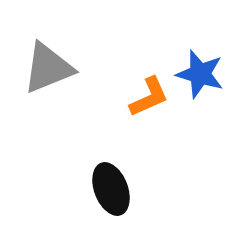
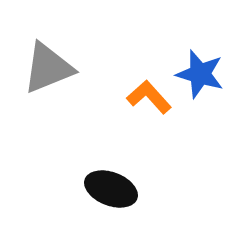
orange L-shape: rotated 108 degrees counterclockwise
black ellipse: rotated 48 degrees counterclockwise
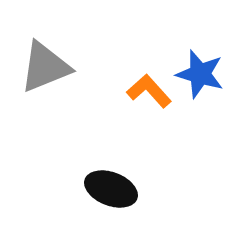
gray triangle: moved 3 px left, 1 px up
orange L-shape: moved 6 px up
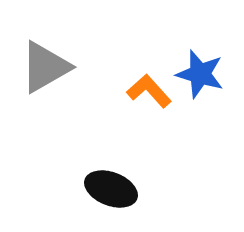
gray triangle: rotated 8 degrees counterclockwise
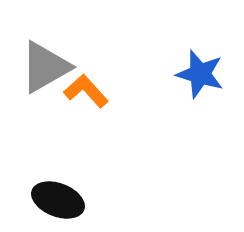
orange L-shape: moved 63 px left
black ellipse: moved 53 px left, 11 px down
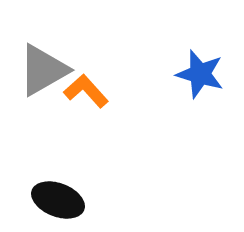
gray triangle: moved 2 px left, 3 px down
